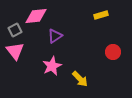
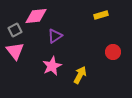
yellow arrow: moved 4 px up; rotated 108 degrees counterclockwise
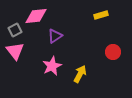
yellow arrow: moved 1 px up
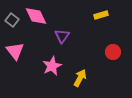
pink diamond: rotated 70 degrees clockwise
gray square: moved 3 px left, 10 px up; rotated 24 degrees counterclockwise
purple triangle: moved 7 px right; rotated 21 degrees counterclockwise
yellow arrow: moved 4 px down
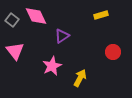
purple triangle: rotated 21 degrees clockwise
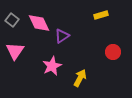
pink diamond: moved 3 px right, 7 px down
pink triangle: rotated 12 degrees clockwise
